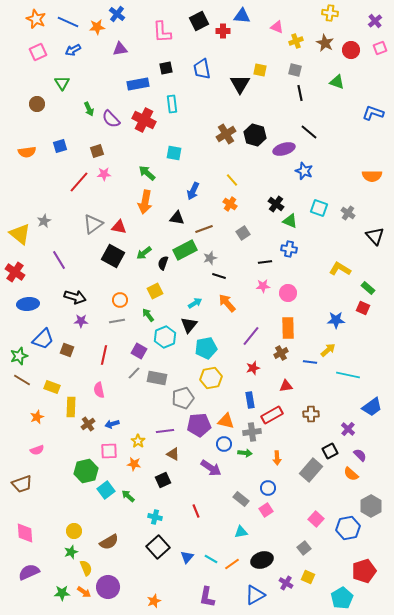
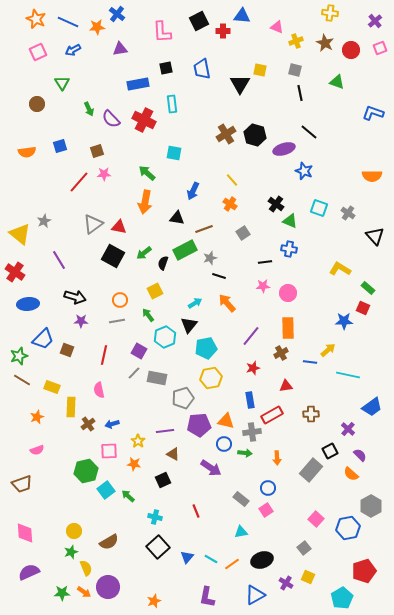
blue star at (336, 320): moved 8 px right, 1 px down
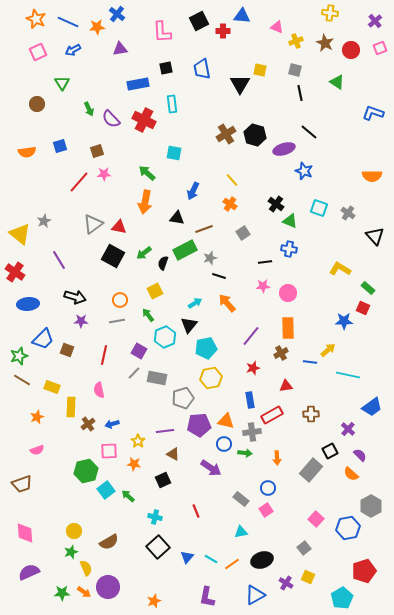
green triangle at (337, 82): rotated 14 degrees clockwise
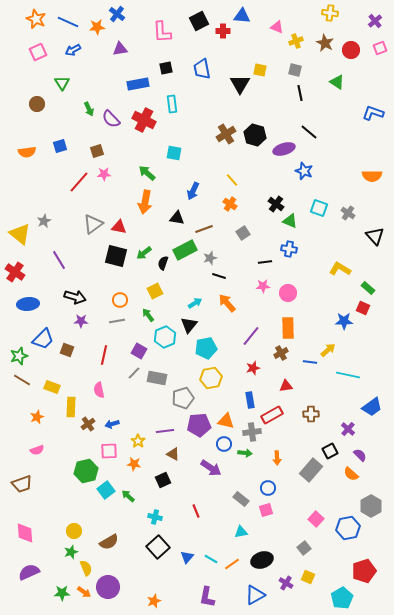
black square at (113, 256): moved 3 px right; rotated 15 degrees counterclockwise
pink square at (266, 510): rotated 16 degrees clockwise
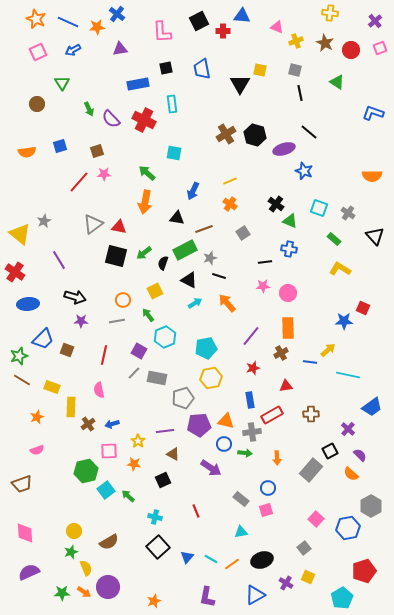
yellow line at (232, 180): moved 2 px left, 1 px down; rotated 72 degrees counterclockwise
green rectangle at (368, 288): moved 34 px left, 49 px up
orange circle at (120, 300): moved 3 px right
black triangle at (189, 325): moved 45 px up; rotated 42 degrees counterclockwise
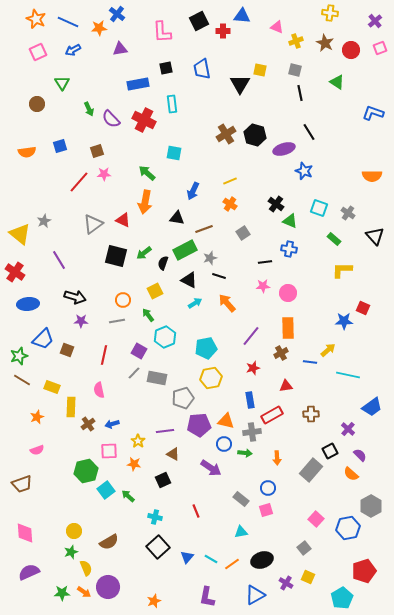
orange star at (97, 27): moved 2 px right, 1 px down
black line at (309, 132): rotated 18 degrees clockwise
red triangle at (119, 227): moved 4 px right, 7 px up; rotated 14 degrees clockwise
yellow L-shape at (340, 269): moved 2 px right, 1 px down; rotated 30 degrees counterclockwise
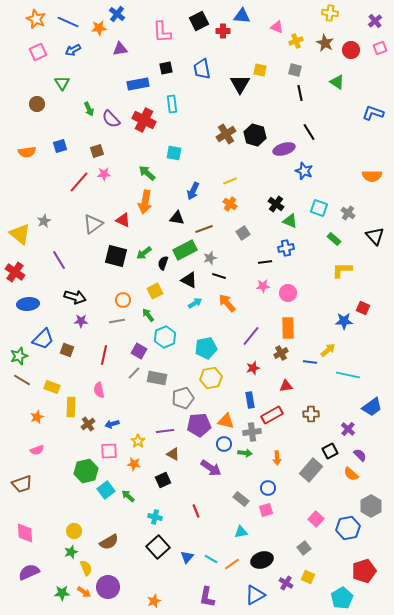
blue cross at (289, 249): moved 3 px left, 1 px up; rotated 21 degrees counterclockwise
